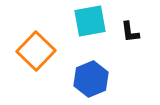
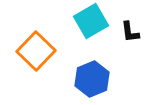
cyan square: moved 1 px right; rotated 20 degrees counterclockwise
blue hexagon: moved 1 px right
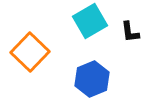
cyan square: moved 1 px left
orange square: moved 6 px left, 1 px down
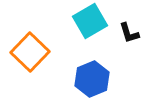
black L-shape: moved 1 px left, 1 px down; rotated 10 degrees counterclockwise
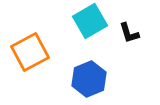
orange square: rotated 18 degrees clockwise
blue hexagon: moved 3 px left
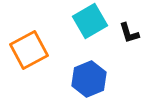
orange square: moved 1 px left, 2 px up
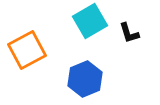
orange square: moved 2 px left
blue hexagon: moved 4 px left
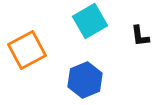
black L-shape: moved 11 px right, 3 px down; rotated 10 degrees clockwise
blue hexagon: moved 1 px down
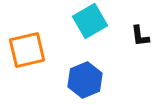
orange square: rotated 15 degrees clockwise
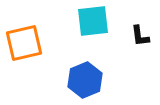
cyan square: moved 3 px right; rotated 24 degrees clockwise
orange square: moved 3 px left, 7 px up
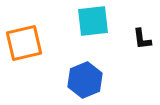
black L-shape: moved 2 px right, 3 px down
